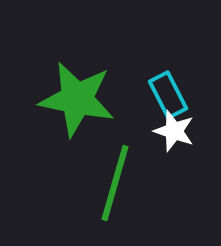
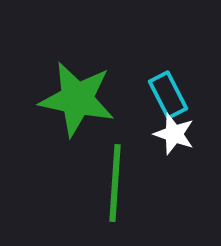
white star: moved 3 px down
green line: rotated 12 degrees counterclockwise
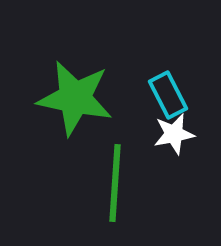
green star: moved 2 px left, 1 px up
white star: rotated 30 degrees counterclockwise
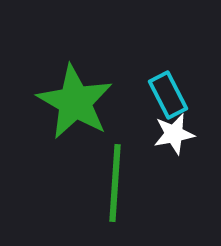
green star: moved 4 px down; rotated 18 degrees clockwise
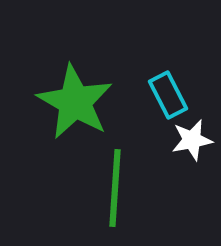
white star: moved 18 px right, 6 px down
green line: moved 5 px down
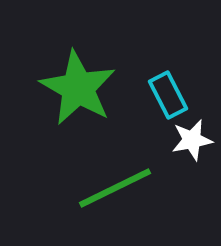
green star: moved 3 px right, 14 px up
green line: rotated 60 degrees clockwise
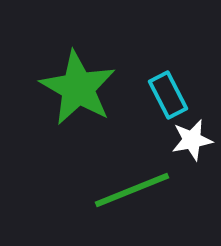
green line: moved 17 px right, 2 px down; rotated 4 degrees clockwise
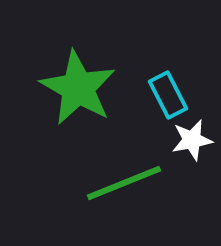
green line: moved 8 px left, 7 px up
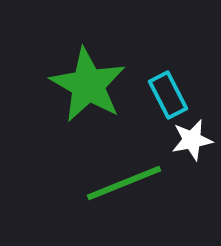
green star: moved 10 px right, 3 px up
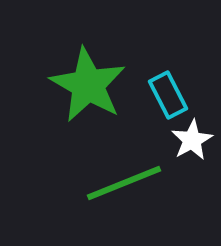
white star: rotated 18 degrees counterclockwise
